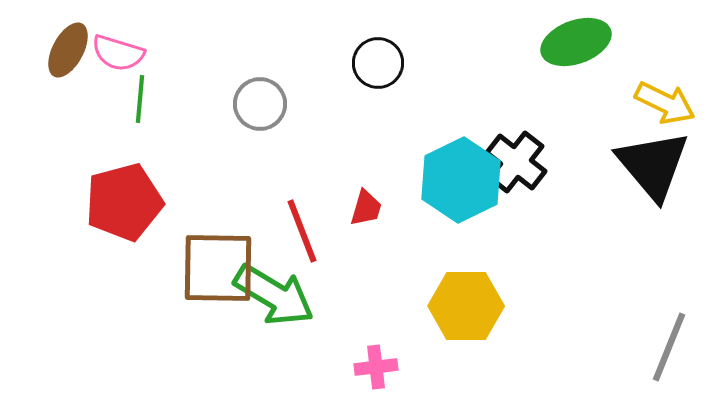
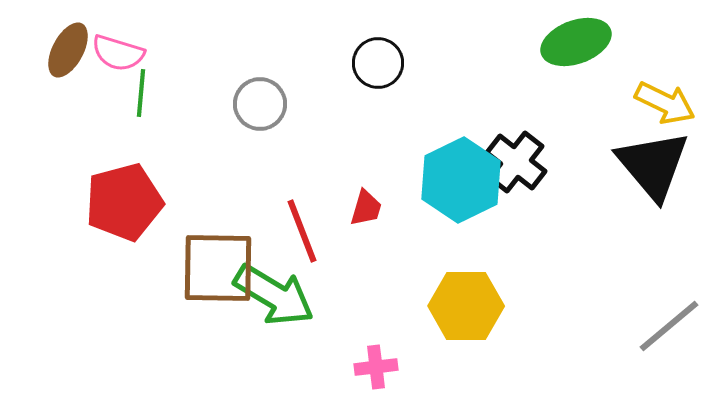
green line: moved 1 px right, 6 px up
gray line: moved 21 px up; rotated 28 degrees clockwise
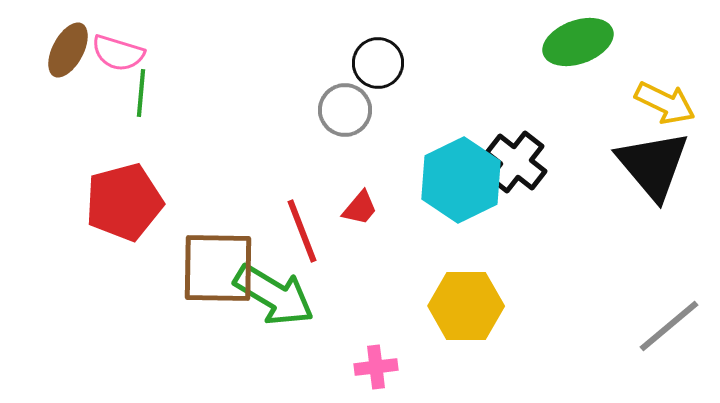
green ellipse: moved 2 px right
gray circle: moved 85 px right, 6 px down
red trapezoid: moved 6 px left; rotated 24 degrees clockwise
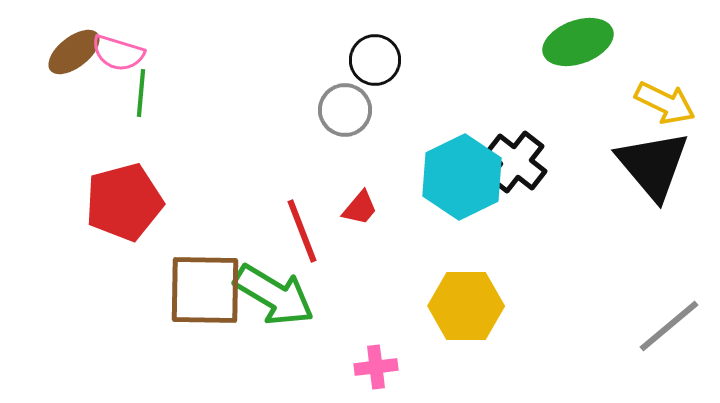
brown ellipse: moved 6 px right, 2 px down; rotated 24 degrees clockwise
black circle: moved 3 px left, 3 px up
cyan hexagon: moved 1 px right, 3 px up
brown square: moved 13 px left, 22 px down
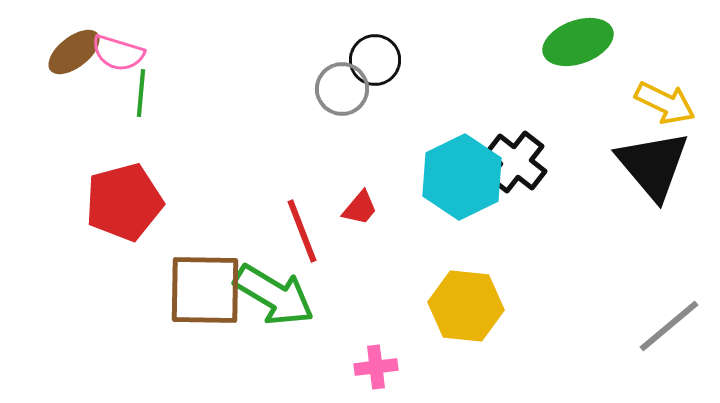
gray circle: moved 3 px left, 21 px up
yellow hexagon: rotated 6 degrees clockwise
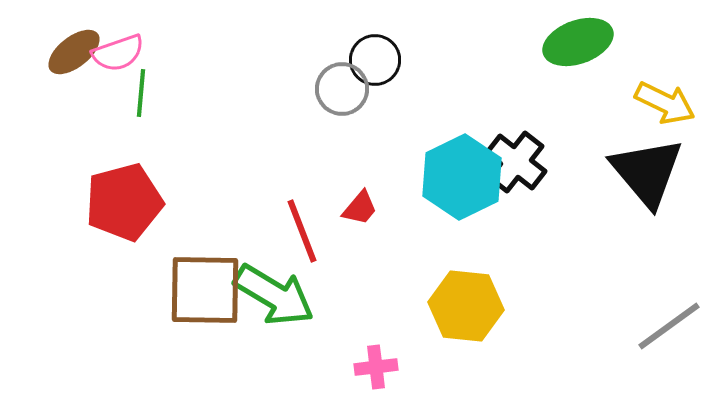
pink semicircle: rotated 36 degrees counterclockwise
black triangle: moved 6 px left, 7 px down
gray line: rotated 4 degrees clockwise
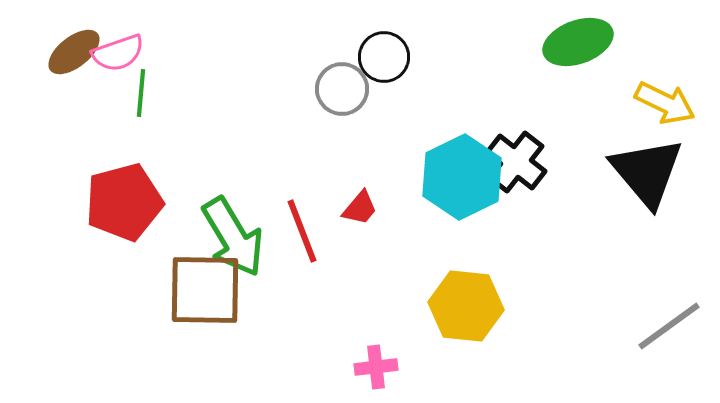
black circle: moved 9 px right, 3 px up
green arrow: moved 41 px left, 58 px up; rotated 28 degrees clockwise
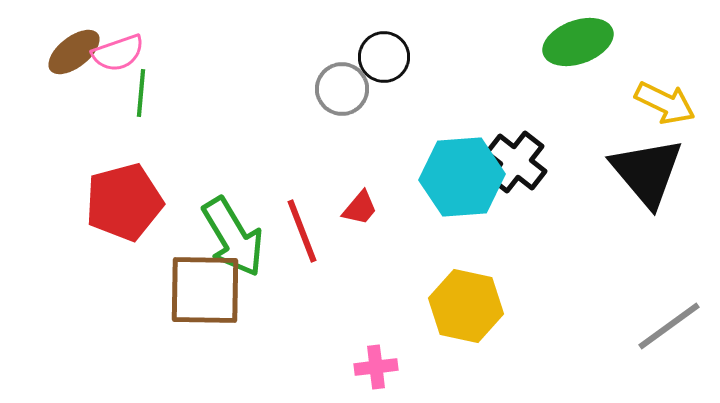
cyan hexagon: rotated 22 degrees clockwise
yellow hexagon: rotated 6 degrees clockwise
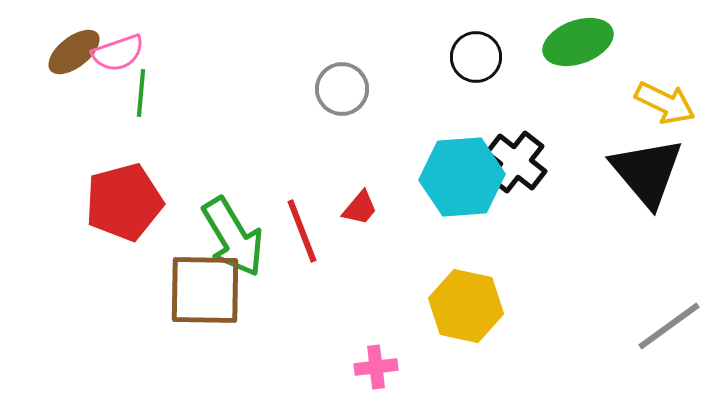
black circle: moved 92 px right
